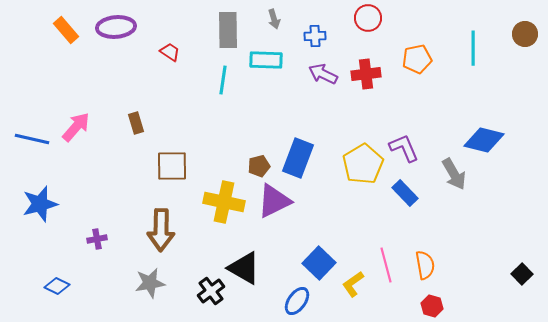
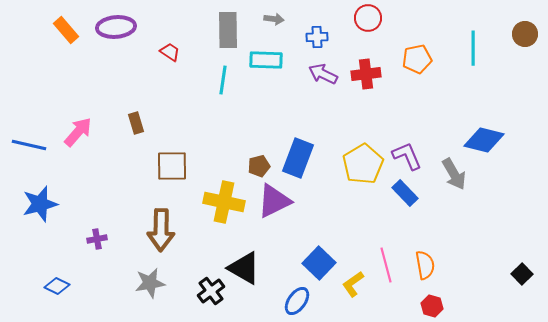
gray arrow at (274, 19): rotated 66 degrees counterclockwise
blue cross at (315, 36): moved 2 px right, 1 px down
pink arrow at (76, 127): moved 2 px right, 5 px down
blue line at (32, 139): moved 3 px left, 6 px down
purple L-shape at (404, 148): moved 3 px right, 8 px down
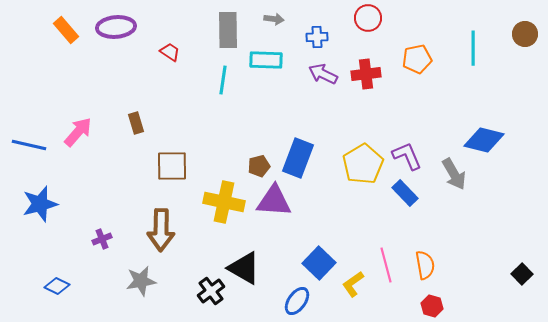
purple triangle at (274, 201): rotated 30 degrees clockwise
purple cross at (97, 239): moved 5 px right; rotated 12 degrees counterclockwise
gray star at (150, 283): moved 9 px left, 2 px up
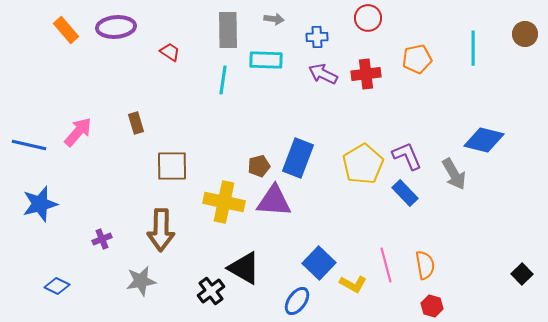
yellow L-shape at (353, 284): rotated 116 degrees counterclockwise
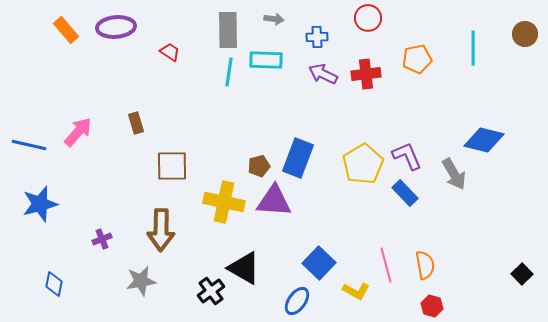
cyan line at (223, 80): moved 6 px right, 8 px up
yellow L-shape at (353, 284): moved 3 px right, 7 px down
blue diamond at (57, 286): moved 3 px left, 2 px up; rotated 75 degrees clockwise
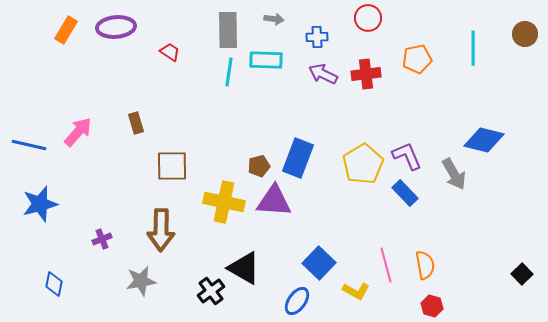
orange rectangle at (66, 30): rotated 72 degrees clockwise
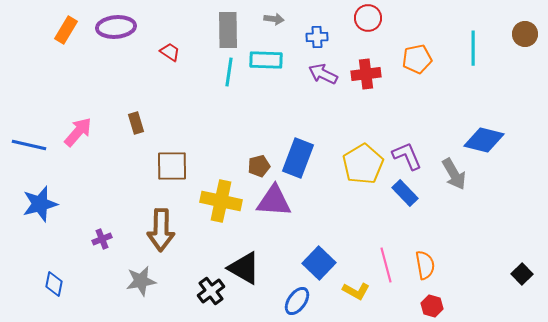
yellow cross at (224, 202): moved 3 px left, 1 px up
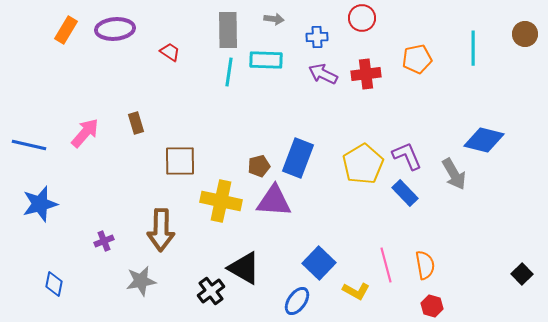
red circle at (368, 18): moved 6 px left
purple ellipse at (116, 27): moved 1 px left, 2 px down
pink arrow at (78, 132): moved 7 px right, 1 px down
brown square at (172, 166): moved 8 px right, 5 px up
purple cross at (102, 239): moved 2 px right, 2 px down
